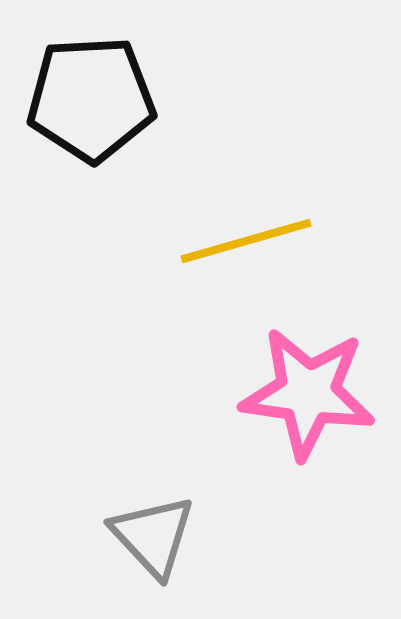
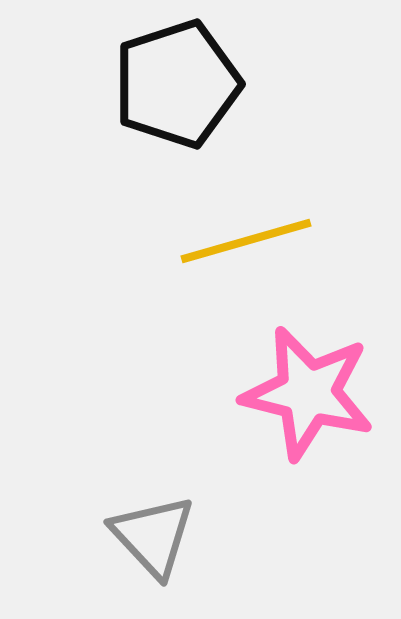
black pentagon: moved 86 px right, 15 px up; rotated 15 degrees counterclockwise
pink star: rotated 6 degrees clockwise
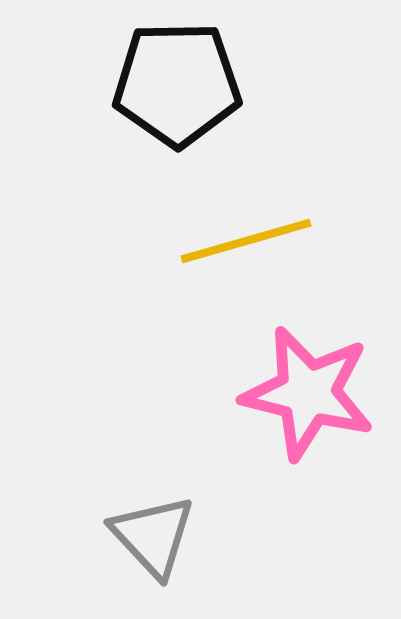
black pentagon: rotated 17 degrees clockwise
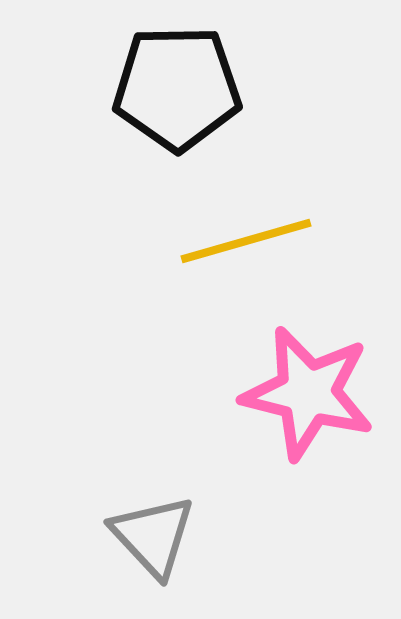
black pentagon: moved 4 px down
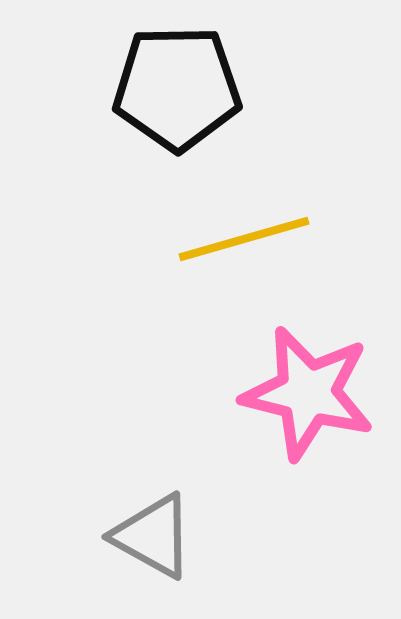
yellow line: moved 2 px left, 2 px up
gray triangle: rotated 18 degrees counterclockwise
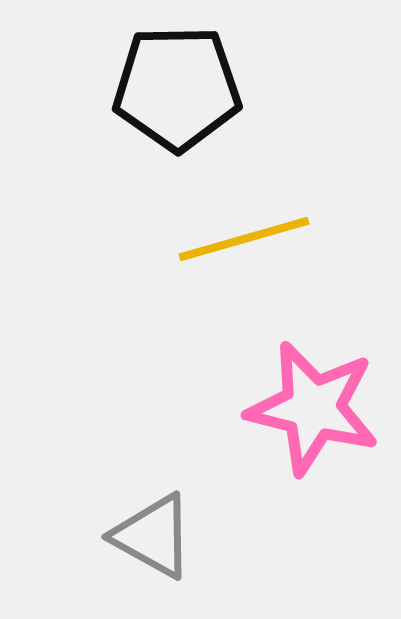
pink star: moved 5 px right, 15 px down
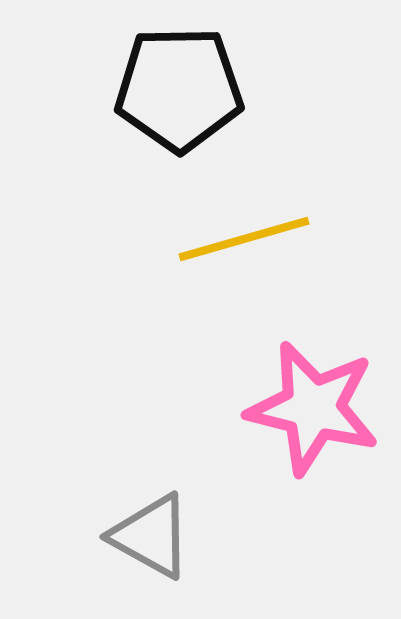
black pentagon: moved 2 px right, 1 px down
gray triangle: moved 2 px left
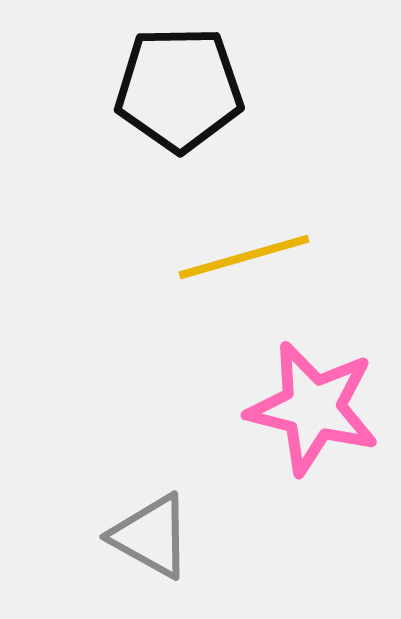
yellow line: moved 18 px down
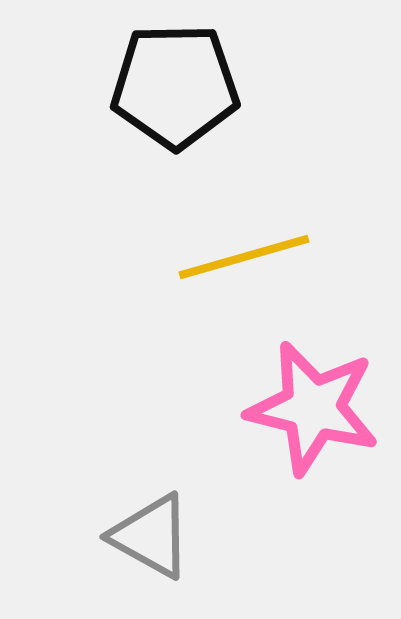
black pentagon: moved 4 px left, 3 px up
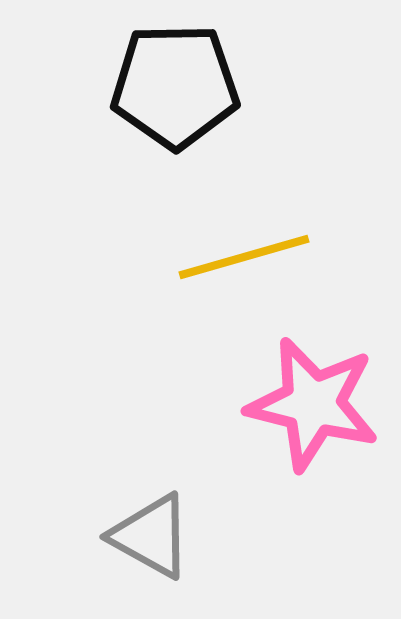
pink star: moved 4 px up
